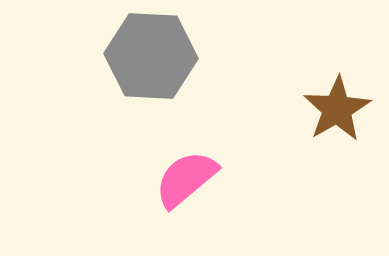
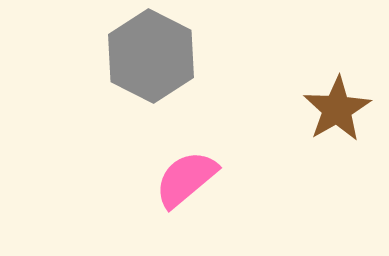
gray hexagon: rotated 24 degrees clockwise
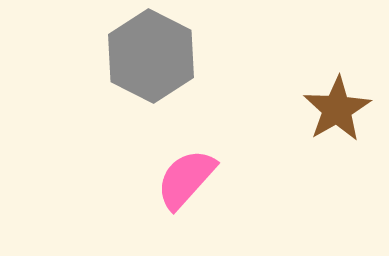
pink semicircle: rotated 8 degrees counterclockwise
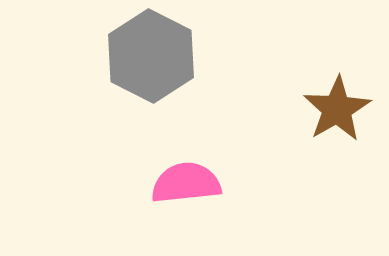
pink semicircle: moved 4 px down; rotated 42 degrees clockwise
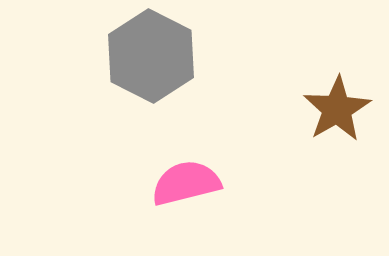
pink semicircle: rotated 8 degrees counterclockwise
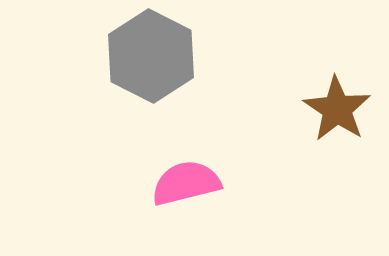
brown star: rotated 8 degrees counterclockwise
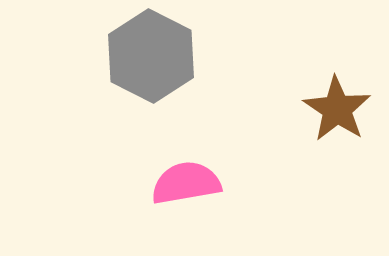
pink semicircle: rotated 4 degrees clockwise
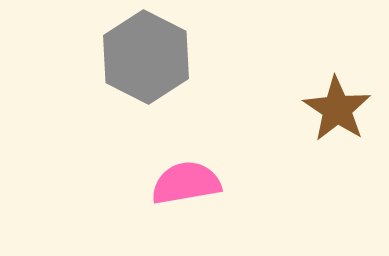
gray hexagon: moved 5 px left, 1 px down
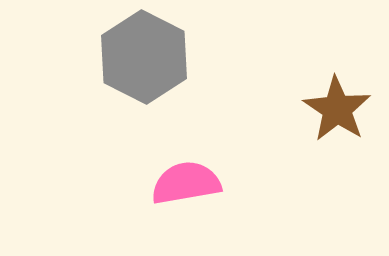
gray hexagon: moved 2 px left
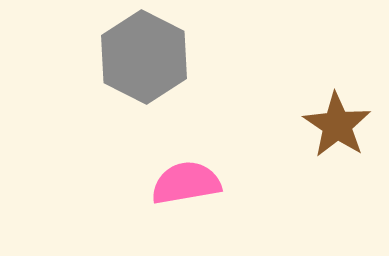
brown star: moved 16 px down
